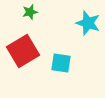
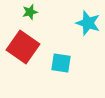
red square: moved 4 px up; rotated 24 degrees counterclockwise
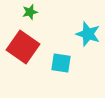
cyan star: moved 11 px down
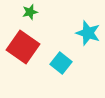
cyan star: moved 1 px up
cyan square: rotated 30 degrees clockwise
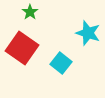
green star: rotated 21 degrees counterclockwise
red square: moved 1 px left, 1 px down
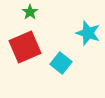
red square: moved 3 px right, 1 px up; rotated 32 degrees clockwise
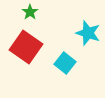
red square: moved 1 px right; rotated 32 degrees counterclockwise
cyan square: moved 4 px right
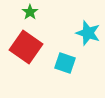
cyan square: rotated 20 degrees counterclockwise
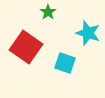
green star: moved 18 px right
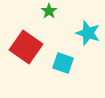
green star: moved 1 px right, 1 px up
cyan square: moved 2 px left
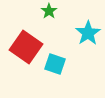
cyan star: rotated 20 degrees clockwise
cyan square: moved 8 px left, 1 px down
